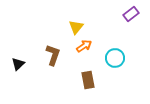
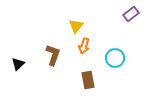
yellow triangle: moved 1 px up
orange arrow: rotated 140 degrees clockwise
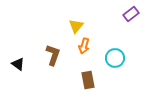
black triangle: rotated 40 degrees counterclockwise
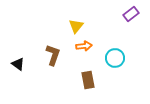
orange arrow: rotated 112 degrees counterclockwise
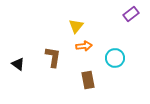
brown L-shape: moved 2 px down; rotated 10 degrees counterclockwise
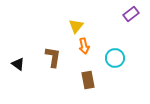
orange arrow: rotated 84 degrees clockwise
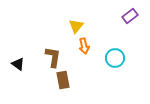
purple rectangle: moved 1 px left, 2 px down
brown rectangle: moved 25 px left
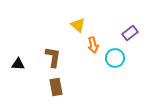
purple rectangle: moved 17 px down
yellow triangle: moved 2 px right, 1 px up; rotated 28 degrees counterclockwise
orange arrow: moved 9 px right, 1 px up
black triangle: rotated 32 degrees counterclockwise
brown rectangle: moved 7 px left, 7 px down
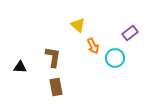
orange arrow: moved 1 px down; rotated 14 degrees counterclockwise
black triangle: moved 2 px right, 3 px down
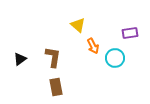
purple rectangle: rotated 28 degrees clockwise
black triangle: moved 8 px up; rotated 40 degrees counterclockwise
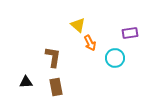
orange arrow: moved 3 px left, 3 px up
black triangle: moved 6 px right, 23 px down; rotated 32 degrees clockwise
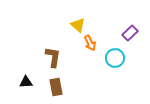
purple rectangle: rotated 35 degrees counterclockwise
